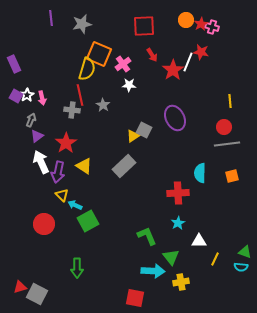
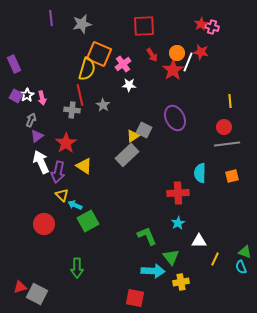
orange circle at (186, 20): moved 9 px left, 33 px down
gray rectangle at (124, 166): moved 3 px right, 11 px up
cyan semicircle at (241, 267): rotated 64 degrees clockwise
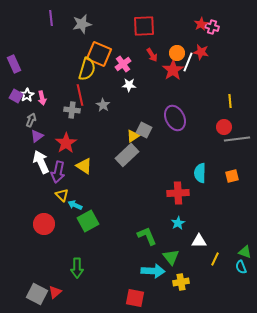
gray line at (227, 144): moved 10 px right, 5 px up
red triangle at (20, 287): moved 35 px right, 5 px down; rotated 24 degrees counterclockwise
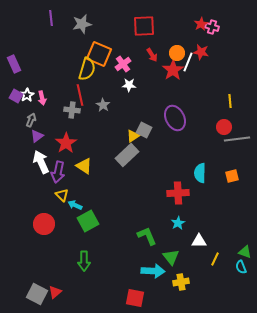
green arrow at (77, 268): moved 7 px right, 7 px up
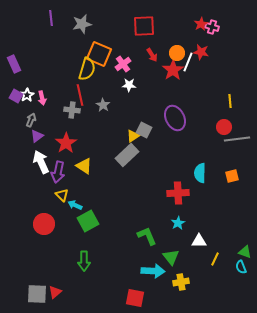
gray square at (37, 294): rotated 25 degrees counterclockwise
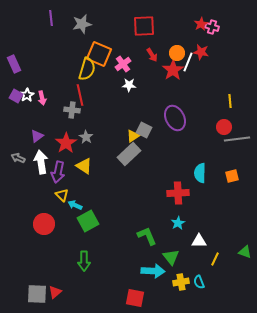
gray star at (103, 105): moved 17 px left, 32 px down
gray arrow at (31, 120): moved 13 px left, 38 px down; rotated 88 degrees counterclockwise
gray rectangle at (127, 155): moved 2 px right, 1 px up
white arrow at (41, 162): rotated 15 degrees clockwise
cyan semicircle at (241, 267): moved 42 px left, 15 px down
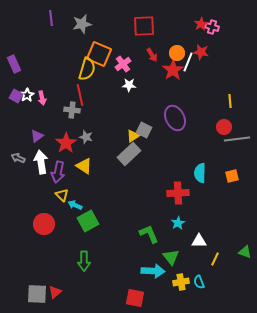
gray star at (86, 137): rotated 16 degrees counterclockwise
green L-shape at (147, 236): moved 2 px right, 2 px up
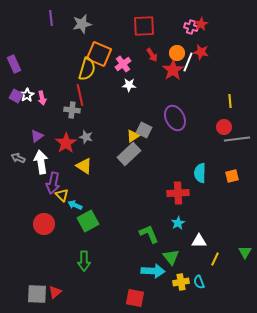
pink cross at (212, 27): moved 21 px left
purple arrow at (58, 172): moved 5 px left, 11 px down
green triangle at (245, 252): rotated 40 degrees clockwise
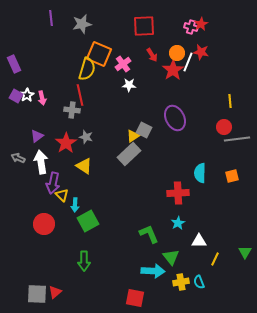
cyan arrow at (75, 205): rotated 112 degrees counterclockwise
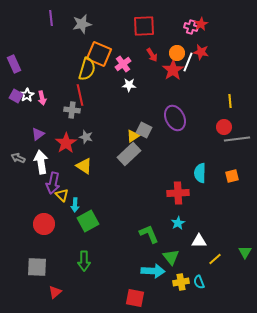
purple triangle at (37, 136): moved 1 px right, 2 px up
yellow line at (215, 259): rotated 24 degrees clockwise
gray square at (37, 294): moved 27 px up
